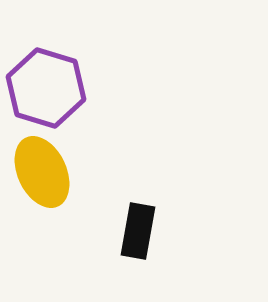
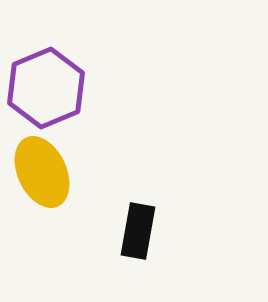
purple hexagon: rotated 20 degrees clockwise
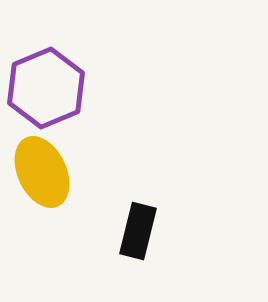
black rectangle: rotated 4 degrees clockwise
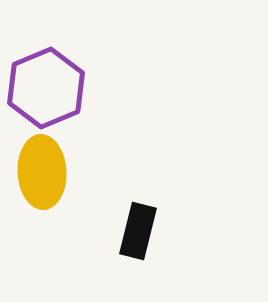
yellow ellipse: rotated 22 degrees clockwise
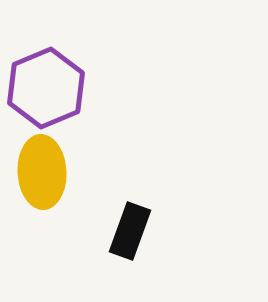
black rectangle: moved 8 px left; rotated 6 degrees clockwise
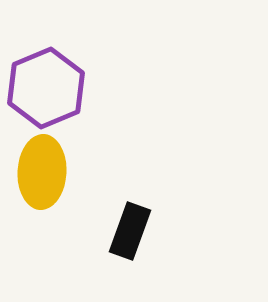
yellow ellipse: rotated 6 degrees clockwise
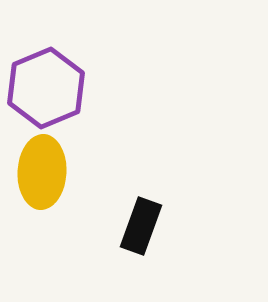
black rectangle: moved 11 px right, 5 px up
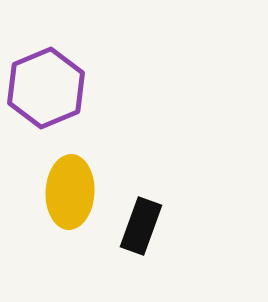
yellow ellipse: moved 28 px right, 20 px down
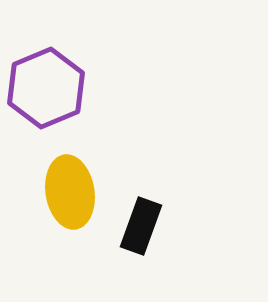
yellow ellipse: rotated 12 degrees counterclockwise
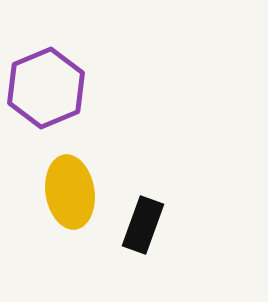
black rectangle: moved 2 px right, 1 px up
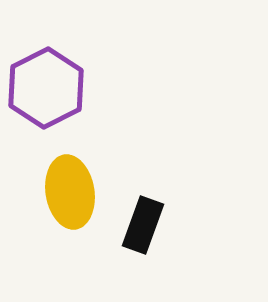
purple hexagon: rotated 4 degrees counterclockwise
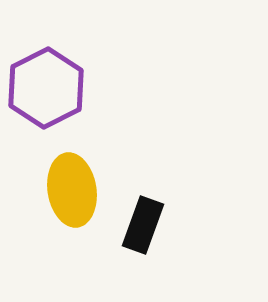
yellow ellipse: moved 2 px right, 2 px up
